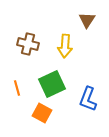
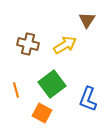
yellow arrow: moved 1 px up; rotated 125 degrees counterclockwise
green square: rotated 12 degrees counterclockwise
orange line: moved 1 px left, 2 px down
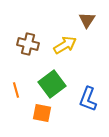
orange square: rotated 18 degrees counterclockwise
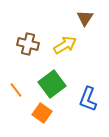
brown triangle: moved 2 px left, 2 px up
orange line: rotated 21 degrees counterclockwise
orange square: rotated 24 degrees clockwise
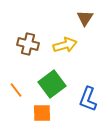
yellow arrow: rotated 15 degrees clockwise
orange square: rotated 36 degrees counterclockwise
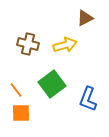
brown triangle: rotated 30 degrees clockwise
orange square: moved 21 px left
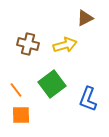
orange square: moved 2 px down
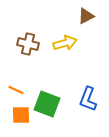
brown triangle: moved 1 px right, 2 px up
yellow arrow: moved 2 px up
green square: moved 5 px left, 20 px down; rotated 32 degrees counterclockwise
orange line: rotated 28 degrees counterclockwise
